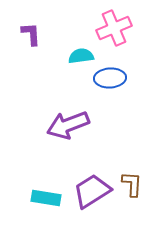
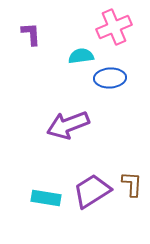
pink cross: moved 1 px up
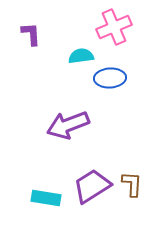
purple trapezoid: moved 5 px up
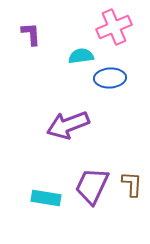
purple trapezoid: rotated 33 degrees counterclockwise
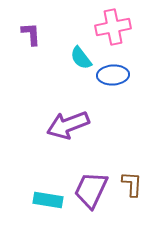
pink cross: moved 1 px left; rotated 12 degrees clockwise
cyan semicircle: moved 2 px down; rotated 120 degrees counterclockwise
blue ellipse: moved 3 px right, 3 px up
purple trapezoid: moved 1 px left, 4 px down
cyan rectangle: moved 2 px right, 2 px down
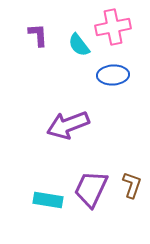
purple L-shape: moved 7 px right, 1 px down
cyan semicircle: moved 2 px left, 13 px up
brown L-shape: moved 1 px down; rotated 16 degrees clockwise
purple trapezoid: moved 1 px up
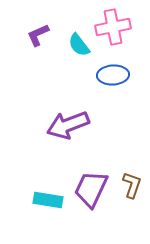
purple L-shape: rotated 110 degrees counterclockwise
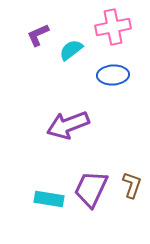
cyan semicircle: moved 8 px left, 5 px down; rotated 90 degrees clockwise
cyan rectangle: moved 1 px right, 1 px up
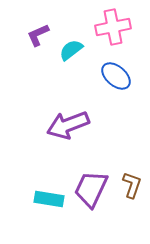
blue ellipse: moved 3 px right, 1 px down; rotated 44 degrees clockwise
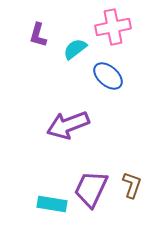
purple L-shape: rotated 50 degrees counterclockwise
cyan semicircle: moved 4 px right, 1 px up
blue ellipse: moved 8 px left
cyan rectangle: moved 3 px right, 5 px down
